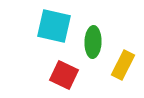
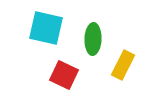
cyan square: moved 8 px left, 2 px down
green ellipse: moved 3 px up
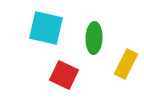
green ellipse: moved 1 px right, 1 px up
yellow rectangle: moved 3 px right, 1 px up
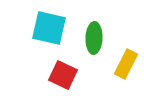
cyan square: moved 3 px right
red square: moved 1 px left
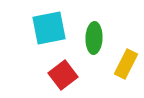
cyan square: rotated 24 degrees counterclockwise
red square: rotated 28 degrees clockwise
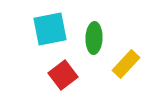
cyan square: moved 1 px right, 1 px down
yellow rectangle: rotated 16 degrees clockwise
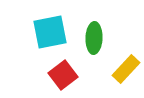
cyan square: moved 3 px down
yellow rectangle: moved 5 px down
